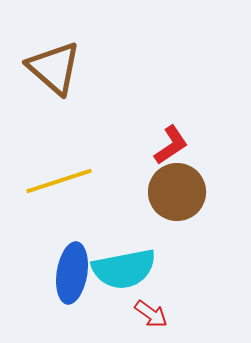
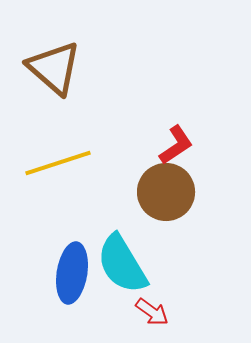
red L-shape: moved 5 px right
yellow line: moved 1 px left, 18 px up
brown circle: moved 11 px left
cyan semicircle: moved 2 px left, 5 px up; rotated 70 degrees clockwise
red arrow: moved 1 px right, 2 px up
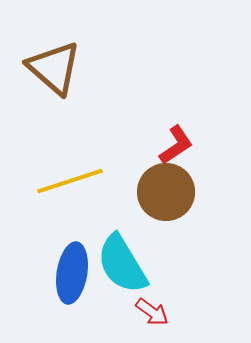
yellow line: moved 12 px right, 18 px down
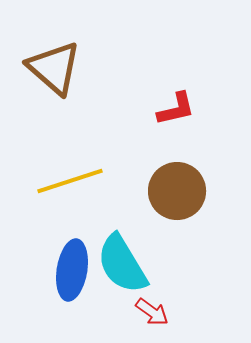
red L-shape: moved 36 px up; rotated 21 degrees clockwise
brown circle: moved 11 px right, 1 px up
blue ellipse: moved 3 px up
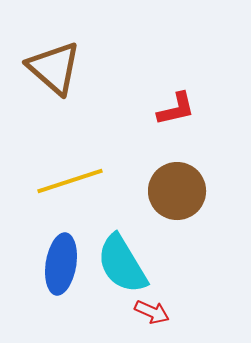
blue ellipse: moved 11 px left, 6 px up
red arrow: rotated 12 degrees counterclockwise
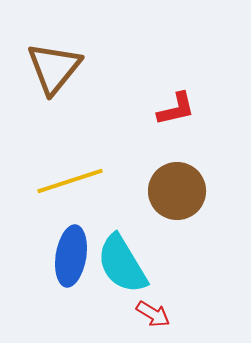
brown triangle: rotated 28 degrees clockwise
blue ellipse: moved 10 px right, 8 px up
red arrow: moved 1 px right, 2 px down; rotated 8 degrees clockwise
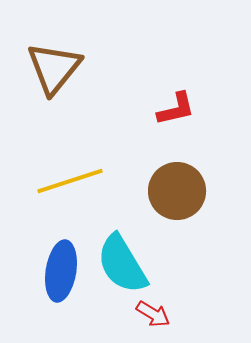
blue ellipse: moved 10 px left, 15 px down
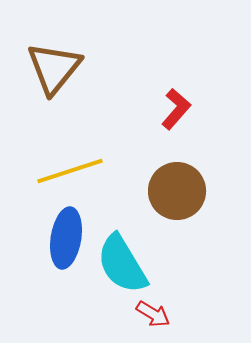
red L-shape: rotated 36 degrees counterclockwise
yellow line: moved 10 px up
blue ellipse: moved 5 px right, 33 px up
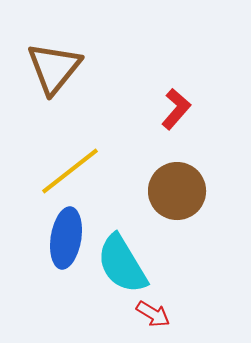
yellow line: rotated 20 degrees counterclockwise
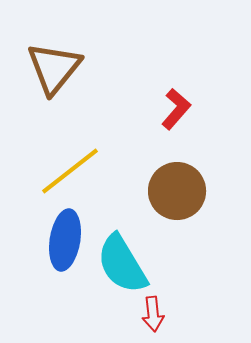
blue ellipse: moved 1 px left, 2 px down
red arrow: rotated 52 degrees clockwise
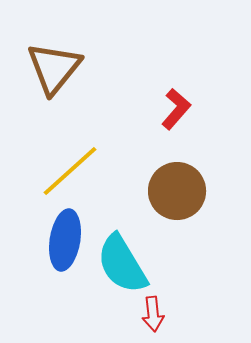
yellow line: rotated 4 degrees counterclockwise
